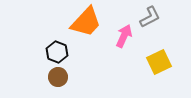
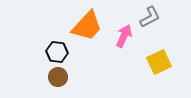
orange trapezoid: moved 1 px right, 4 px down
black hexagon: rotated 15 degrees counterclockwise
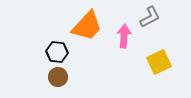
pink arrow: rotated 20 degrees counterclockwise
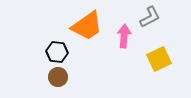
orange trapezoid: rotated 12 degrees clockwise
yellow square: moved 3 px up
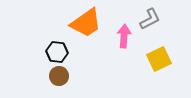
gray L-shape: moved 2 px down
orange trapezoid: moved 1 px left, 3 px up
brown circle: moved 1 px right, 1 px up
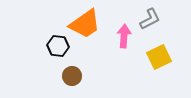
orange trapezoid: moved 1 px left, 1 px down
black hexagon: moved 1 px right, 6 px up
yellow square: moved 2 px up
brown circle: moved 13 px right
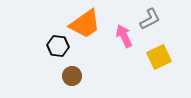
pink arrow: rotated 30 degrees counterclockwise
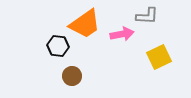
gray L-shape: moved 3 px left, 3 px up; rotated 30 degrees clockwise
pink arrow: moved 2 px left, 2 px up; rotated 105 degrees clockwise
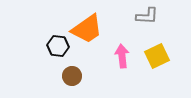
orange trapezoid: moved 2 px right, 5 px down
pink arrow: moved 22 px down; rotated 85 degrees counterclockwise
yellow square: moved 2 px left, 1 px up
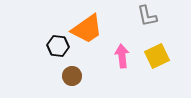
gray L-shape: rotated 75 degrees clockwise
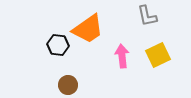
orange trapezoid: moved 1 px right
black hexagon: moved 1 px up
yellow square: moved 1 px right, 1 px up
brown circle: moved 4 px left, 9 px down
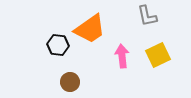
orange trapezoid: moved 2 px right
brown circle: moved 2 px right, 3 px up
